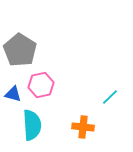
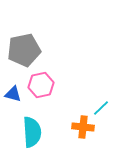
gray pentagon: moved 4 px right; rotated 28 degrees clockwise
cyan line: moved 9 px left, 11 px down
cyan semicircle: moved 7 px down
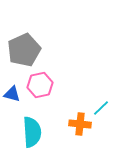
gray pentagon: rotated 12 degrees counterclockwise
pink hexagon: moved 1 px left
blue triangle: moved 1 px left
orange cross: moved 3 px left, 3 px up
